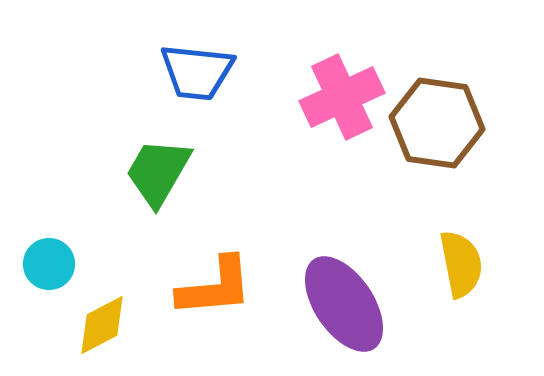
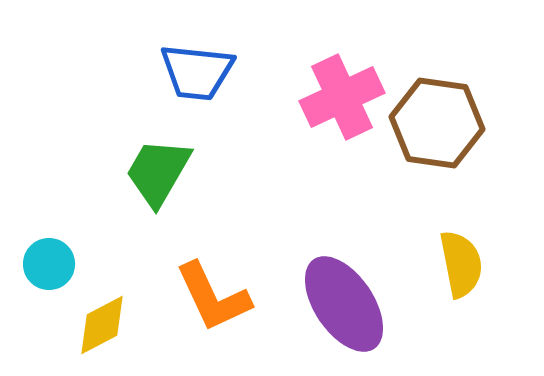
orange L-shape: moved 2 px left, 10 px down; rotated 70 degrees clockwise
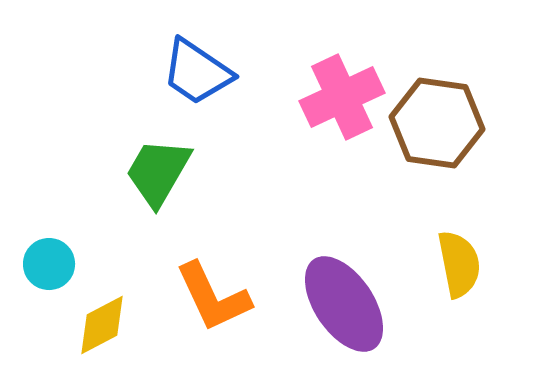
blue trapezoid: rotated 28 degrees clockwise
yellow semicircle: moved 2 px left
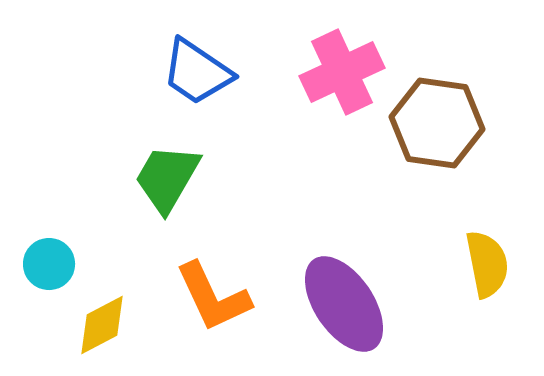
pink cross: moved 25 px up
green trapezoid: moved 9 px right, 6 px down
yellow semicircle: moved 28 px right
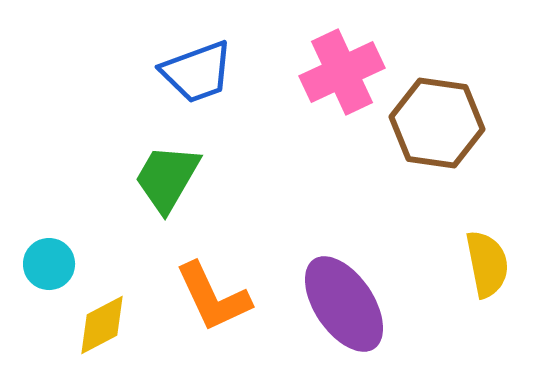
blue trapezoid: rotated 54 degrees counterclockwise
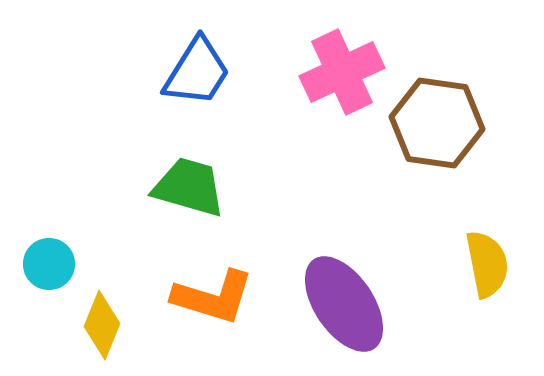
blue trapezoid: rotated 38 degrees counterclockwise
green trapezoid: moved 22 px right, 9 px down; rotated 76 degrees clockwise
orange L-shape: rotated 48 degrees counterclockwise
yellow diamond: rotated 40 degrees counterclockwise
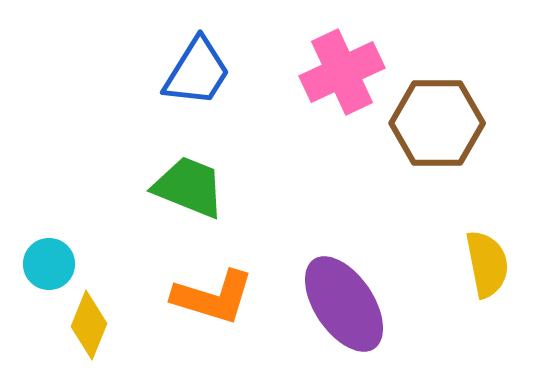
brown hexagon: rotated 8 degrees counterclockwise
green trapezoid: rotated 6 degrees clockwise
yellow diamond: moved 13 px left
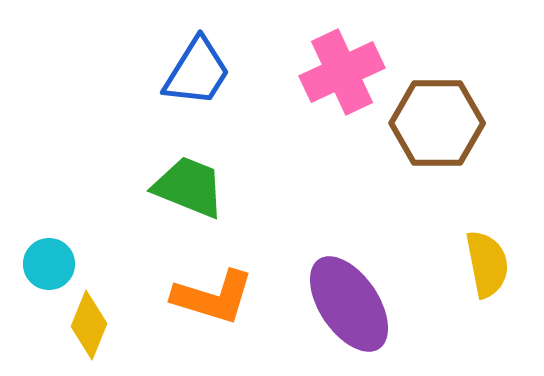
purple ellipse: moved 5 px right
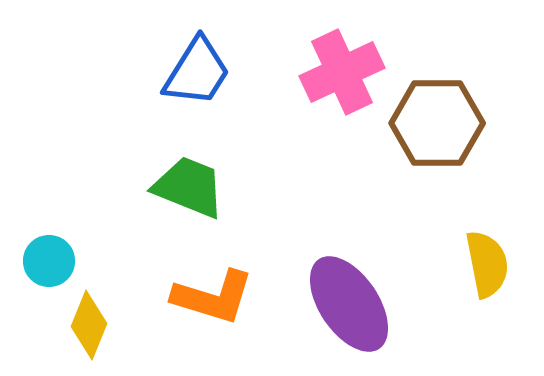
cyan circle: moved 3 px up
